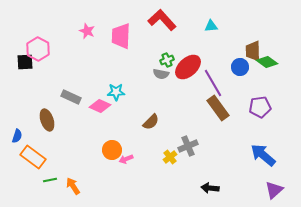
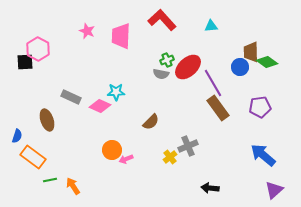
brown trapezoid: moved 2 px left, 1 px down
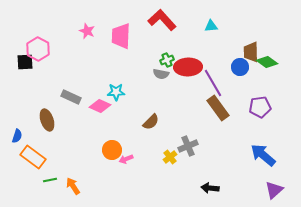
red ellipse: rotated 40 degrees clockwise
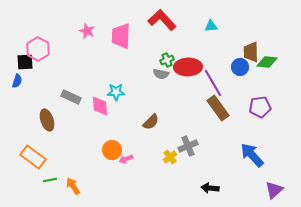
green diamond: rotated 30 degrees counterclockwise
pink diamond: rotated 60 degrees clockwise
blue semicircle: moved 55 px up
blue arrow: moved 11 px left; rotated 8 degrees clockwise
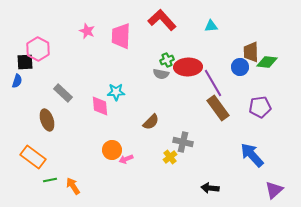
gray rectangle: moved 8 px left, 4 px up; rotated 18 degrees clockwise
gray cross: moved 5 px left, 4 px up; rotated 36 degrees clockwise
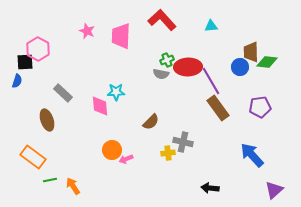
purple line: moved 2 px left, 2 px up
yellow cross: moved 2 px left, 4 px up; rotated 32 degrees clockwise
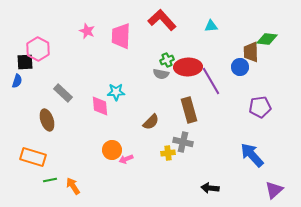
green diamond: moved 23 px up
brown rectangle: moved 29 px left, 2 px down; rotated 20 degrees clockwise
orange rectangle: rotated 20 degrees counterclockwise
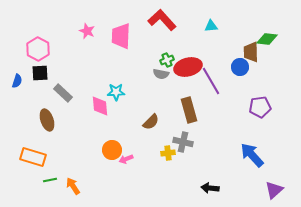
black square: moved 15 px right, 11 px down
red ellipse: rotated 12 degrees counterclockwise
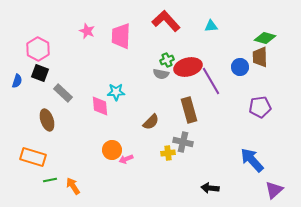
red L-shape: moved 4 px right, 1 px down
green diamond: moved 2 px left, 1 px up; rotated 10 degrees clockwise
brown trapezoid: moved 9 px right, 5 px down
black square: rotated 24 degrees clockwise
blue arrow: moved 5 px down
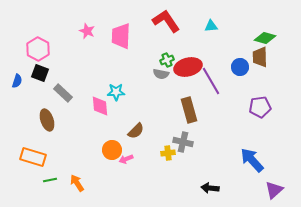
red L-shape: rotated 8 degrees clockwise
brown semicircle: moved 15 px left, 9 px down
orange arrow: moved 4 px right, 3 px up
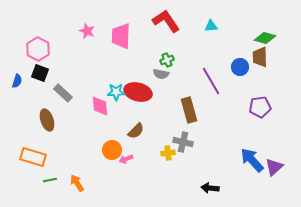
red ellipse: moved 50 px left, 25 px down; rotated 28 degrees clockwise
purple triangle: moved 23 px up
